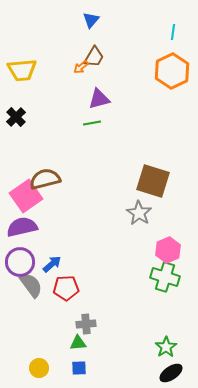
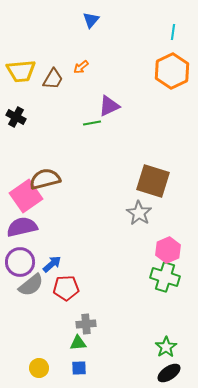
brown trapezoid: moved 41 px left, 22 px down
yellow trapezoid: moved 1 px left, 1 px down
purple triangle: moved 10 px right, 7 px down; rotated 10 degrees counterclockwise
black cross: rotated 18 degrees counterclockwise
gray semicircle: rotated 88 degrees clockwise
black ellipse: moved 2 px left
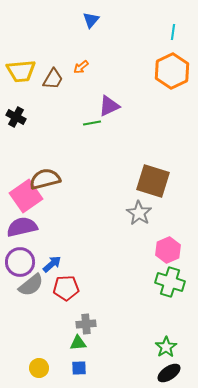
green cross: moved 5 px right, 5 px down
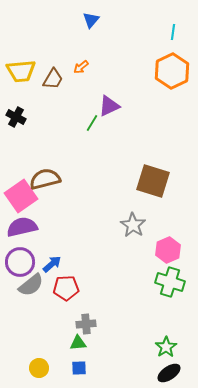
green line: rotated 48 degrees counterclockwise
pink square: moved 5 px left
gray star: moved 6 px left, 12 px down
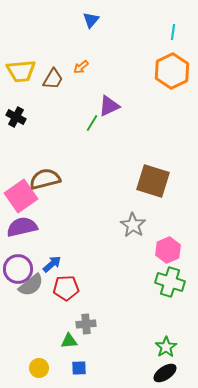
purple circle: moved 2 px left, 7 px down
green triangle: moved 9 px left, 2 px up
black ellipse: moved 4 px left
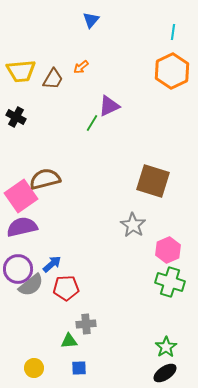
yellow circle: moved 5 px left
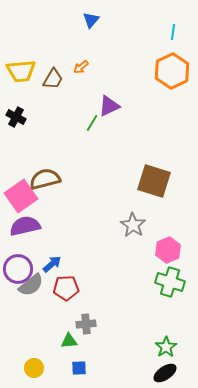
brown square: moved 1 px right
purple semicircle: moved 3 px right, 1 px up
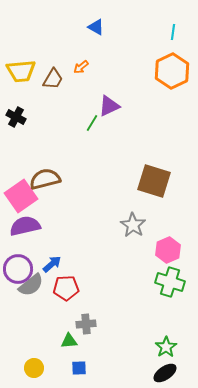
blue triangle: moved 5 px right, 7 px down; rotated 42 degrees counterclockwise
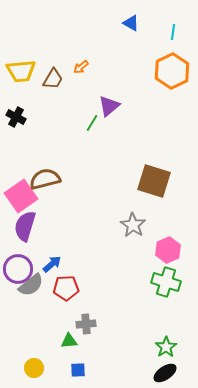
blue triangle: moved 35 px right, 4 px up
purple triangle: rotated 15 degrees counterclockwise
purple semicircle: rotated 60 degrees counterclockwise
green cross: moved 4 px left
blue square: moved 1 px left, 2 px down
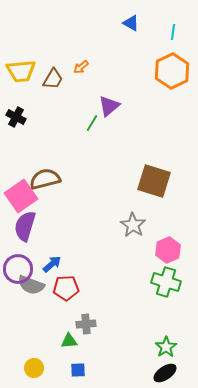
gray semicircle: rotated 60 degrees clockwise
